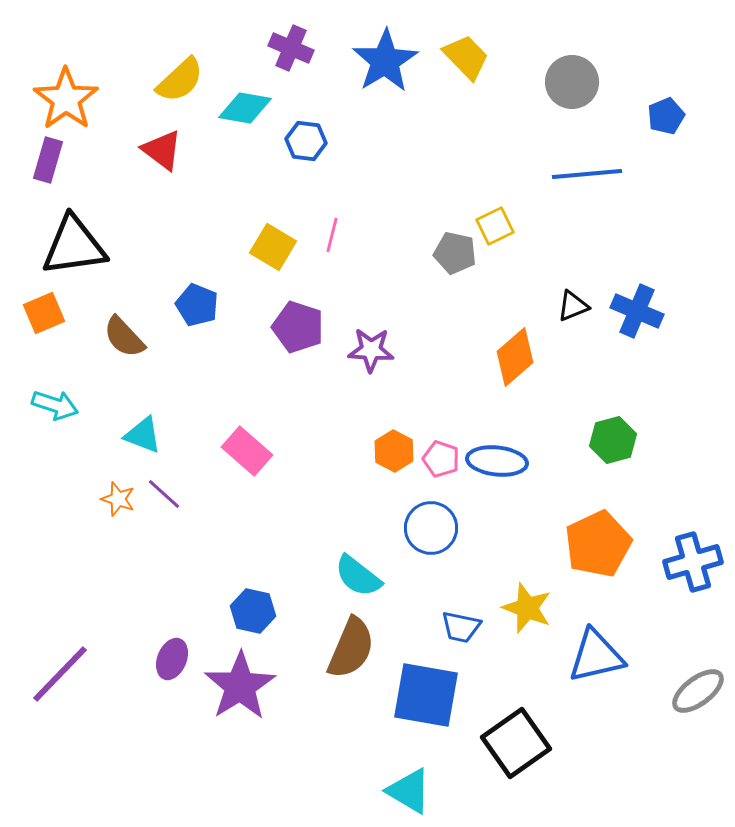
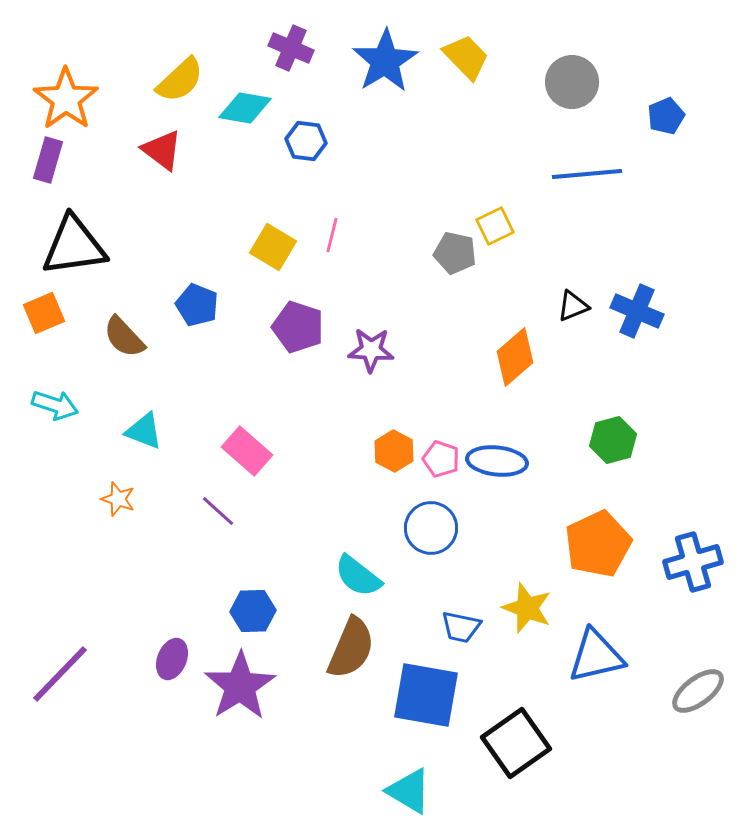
cyan triangle at (143, 435): moved 1 px right, 4 px up
purple line at (164, 494): moved 54 px right, 17 px down
blue hexagon at (253, 611): rotated 15 degrees counterclockwise
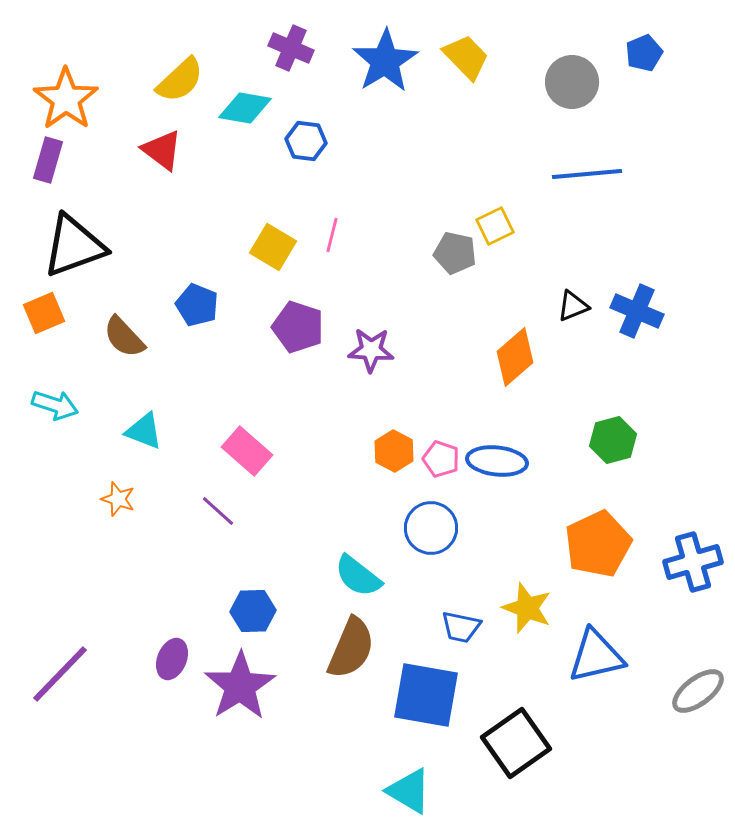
blue pentagon at (666, 116): moved 22 px left, 63 px up
black triangle at (74, 246): rotated 12 degrees counterclockwise
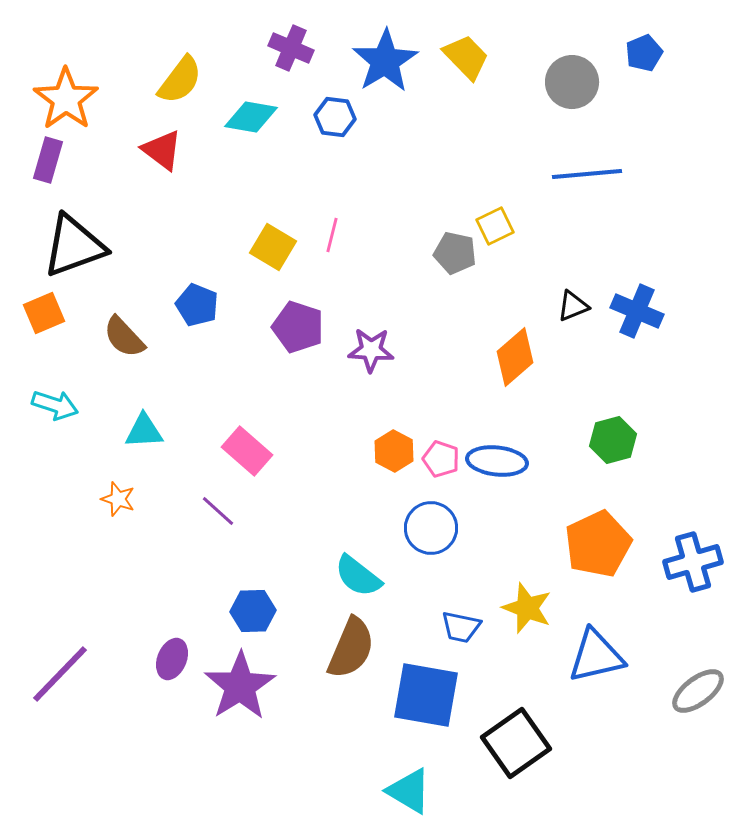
yellow semicircle at (180, 80): rotated 10 degrees counterclockwise
cyan diamond at (245, 108): moved 6 px right, 9 px down
blue hexagon at (306, 141): moved 29 px right, 24 px up
cyan triangle at (144, 431): rotated 24 degrees counterclockwise
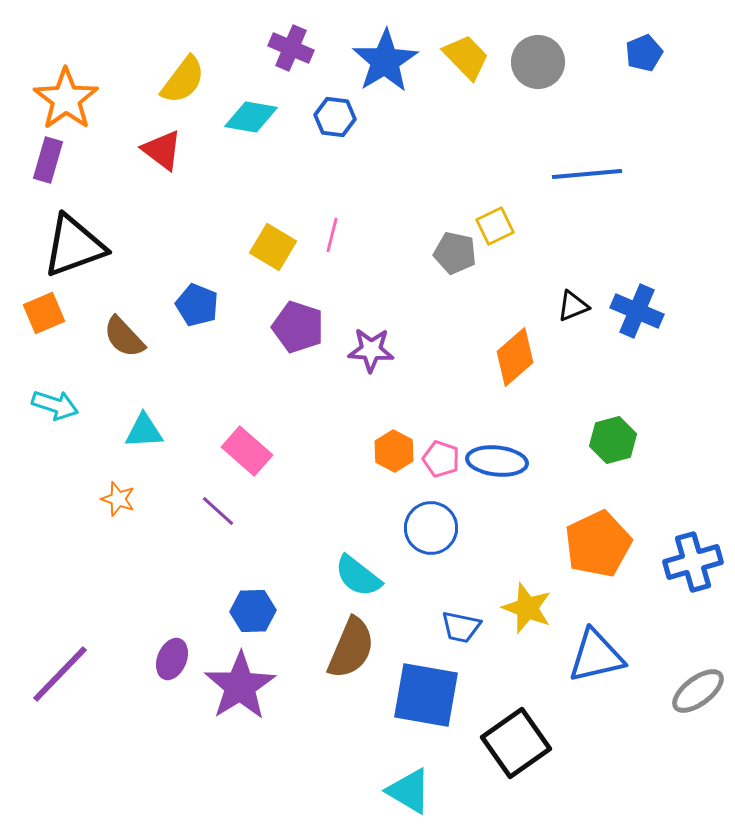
yellow semicircle at (180, 80): moved 3 px right
gray circle at (572, 82): moved 34 px left, 20 px up
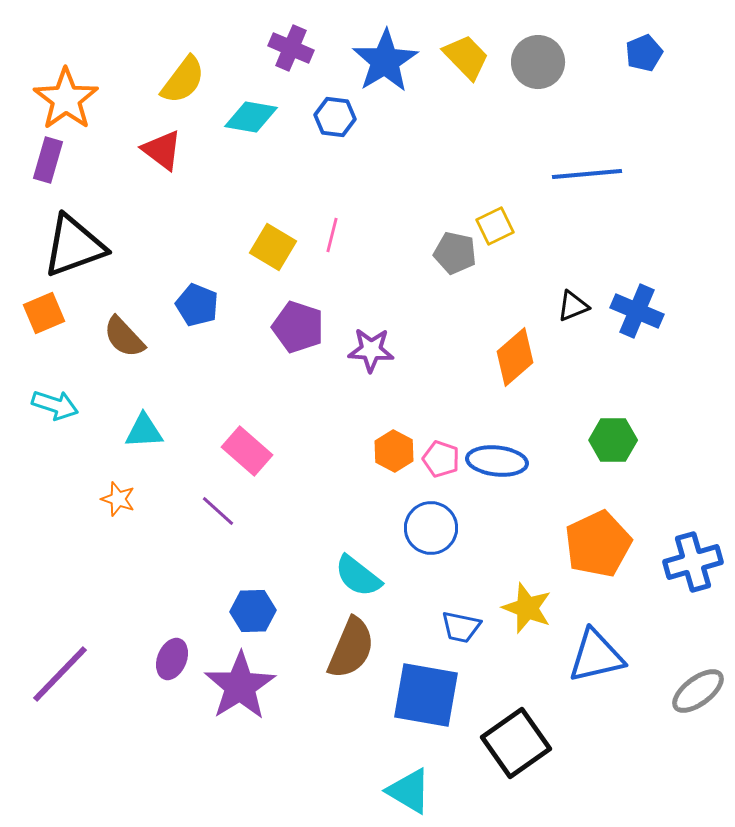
green hexagon at (613, 440): rotated 15 degrees clockwise
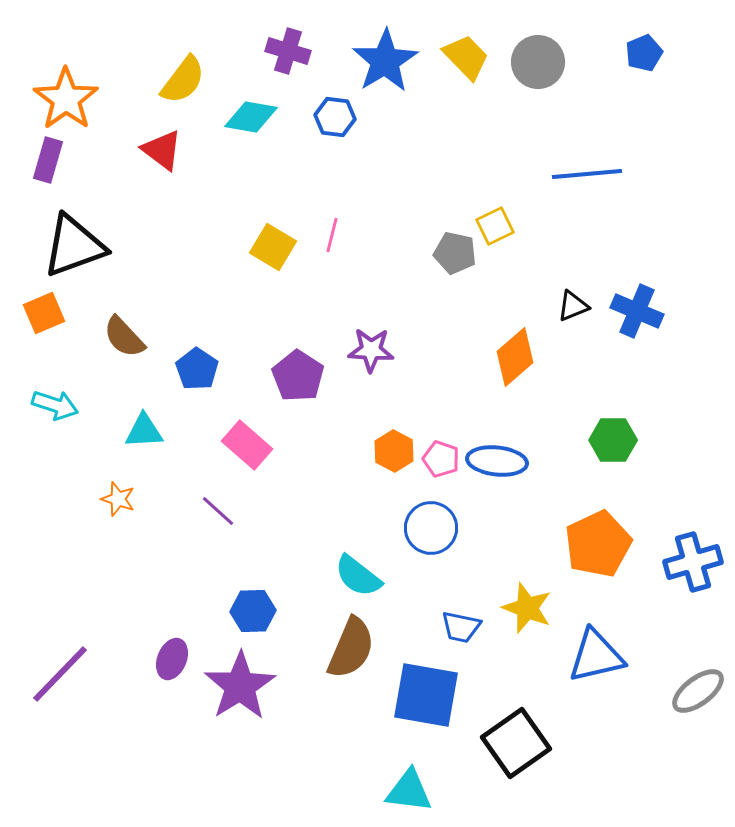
purple cross at (291, 48): moved 3 px left, 3 px down; rotated 6 degrees counterclockwise
blue pentagon at (197, 305): moved 64 px down; rotated 12 degrees clockwise
purple pentagon at (298, 327): moved 49 px down; rotated 15 degrees clockwise
pink rectangle at (247, 451): moved 6 px up
cyan triangle at (409, 791): rotated 24 degrees counterclockwise
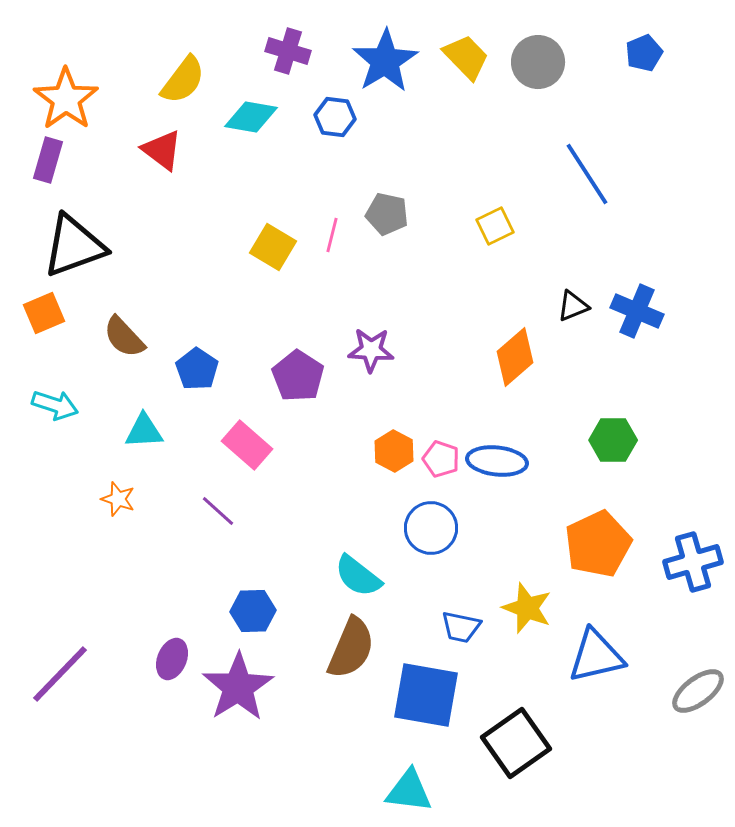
blue line at (587, 174): rotated 62 degrees clockwise
gray pentagon at (455, 253): moved 68 px left, 39 px up
purple star at (240, 686): moved 2 px left, 1 px down
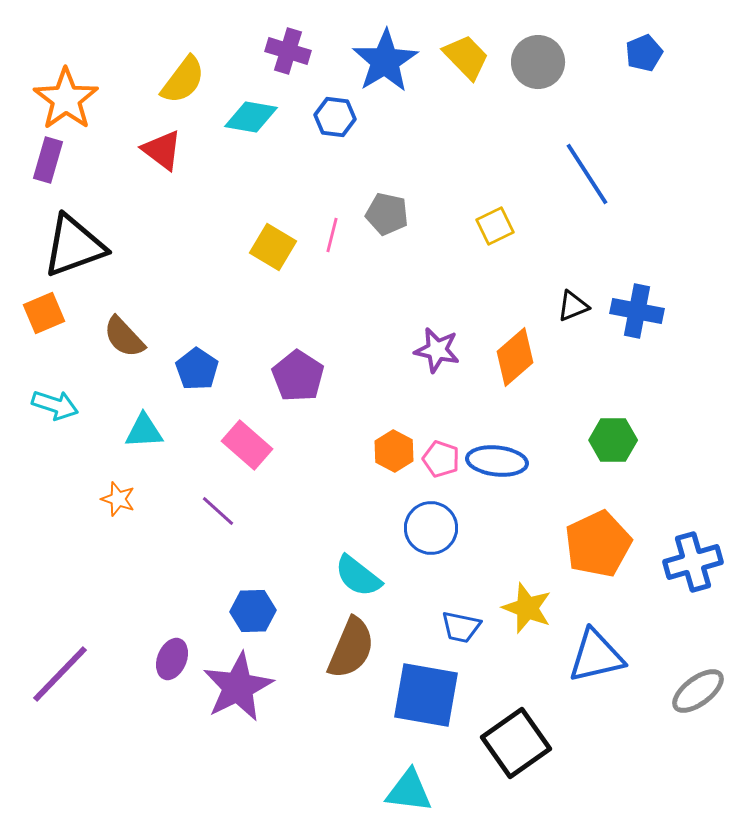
blue cross at (637, 311): rotated 12 degrees counterclockwise
purple star at (371, 350): moved 66 px right; rotated 9 degrees clockwise
purple star at (238, 687): rotated 6 degrees clockwise
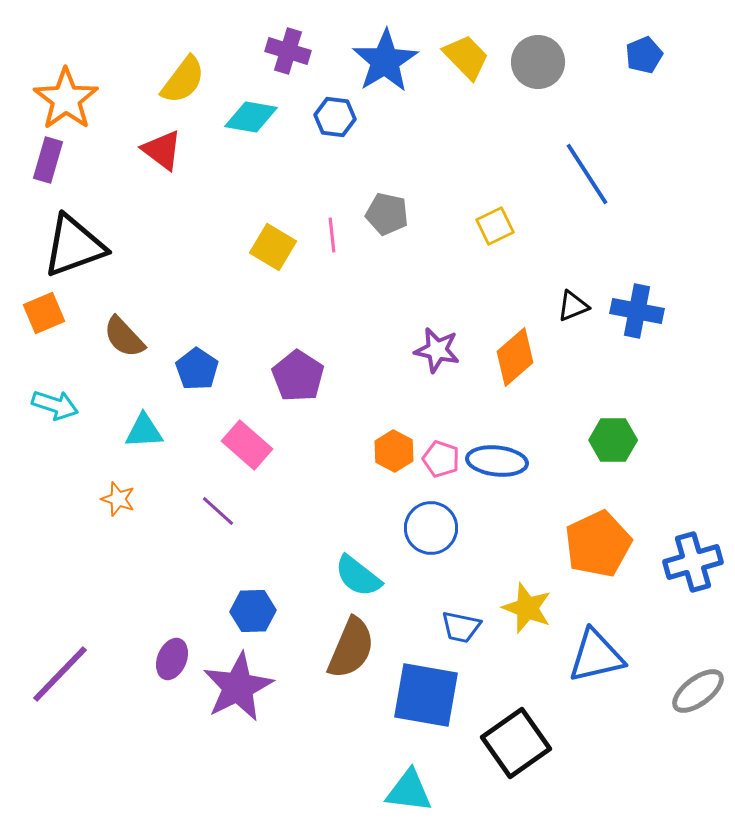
blue pentagon at (644, 53): moved 2 px down
pink line at (332, 235): rotated 20 degrees counterclockwise
